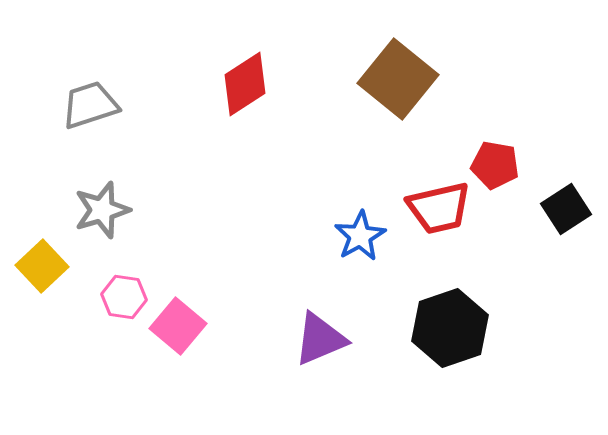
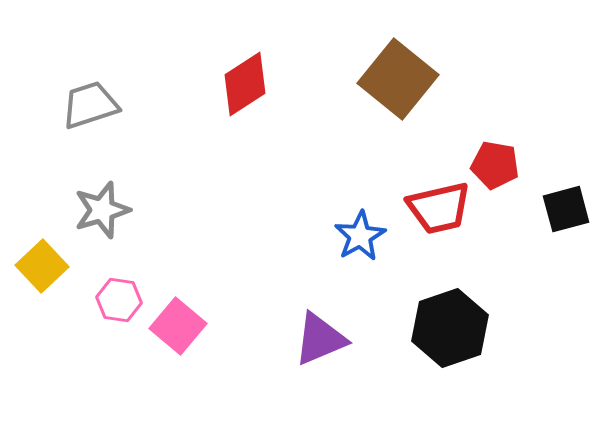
black square: rotated 18 degrees clockwise
pink hexagon: moved 5 px left, 3 px down
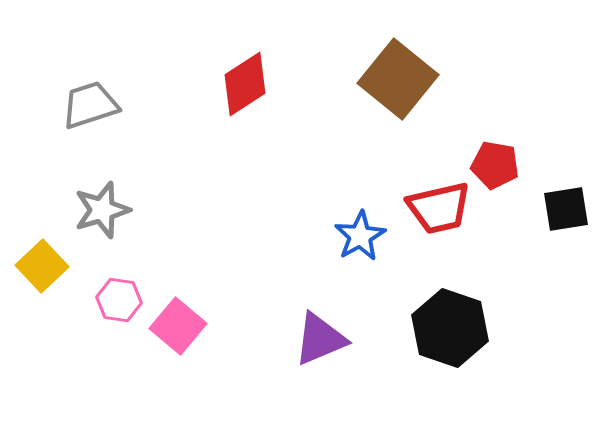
black square: rotated 6 degrees clockwise
black hexagon: rotated 22 degrees counterclockwise
